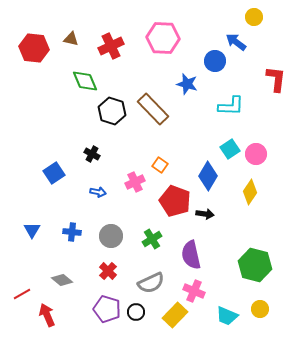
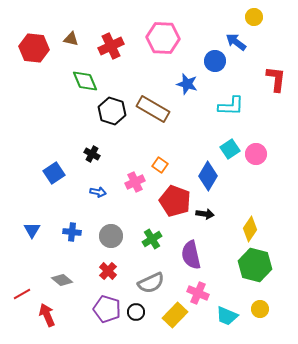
brown rectangle at (153, 109): rotated 16 degrees counterclockwise
yellow diamond at (250, 192): moved 37 px down
pink cross at (194, 291): moved 4 px right, 2 px down
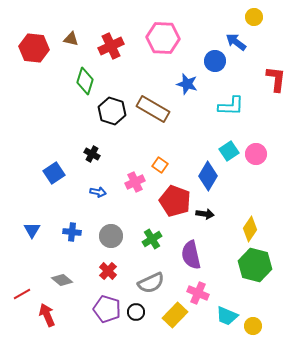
green diamond at (85, 81): rotated 40 degrees clockwise
cyan square at (230, 149): moved 1 px left, 2 px down
yellow circle at (260, 309): moved 7 px left, 17 px down
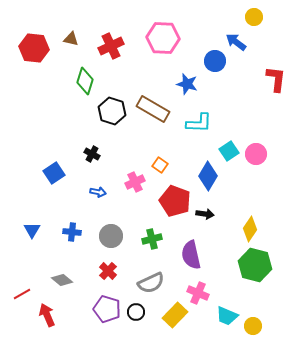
cyan L-shape at (231, 106): moved 32 px left, 17 px down
green cross at (152, 239): rotated 18 degrees clockwise
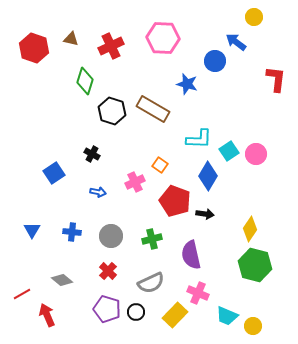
red hexagon at (34, 48): rotated 12 degrees clockwise
cyan L-shape at (199, 123): moved 16 px down
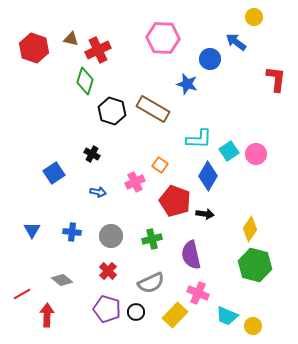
red cross at (111, 46): moved 13 px left, 4 px down
blue circle at (215, 61): moved 5 px left, 2 px up
red arrow at (47, 315): rotated 25 degrees clockwise
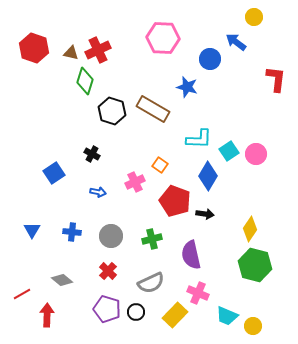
brown triangle at (71, 39): moved 14 px down
blue star at (187, 84): moved 3 px down
